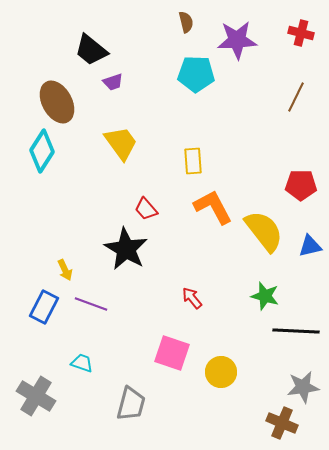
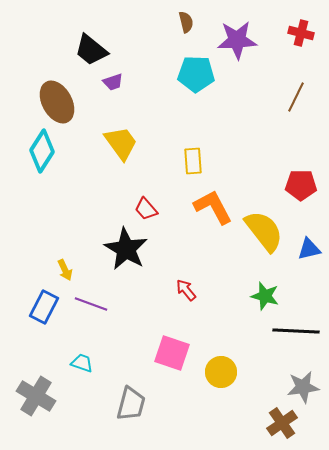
blue triangle: moved 1 px left, 3 px down
red arrow: moved 6 px left, 8 px up
brown cross: rotated 32 degrees clockwise
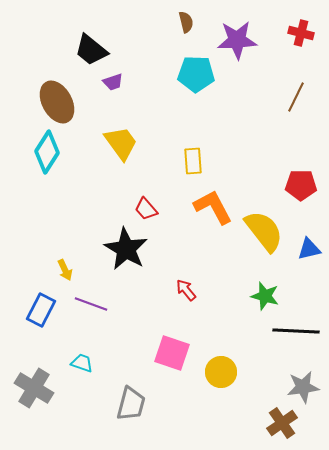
cyan diamond: moved 5 px right, 1 px down
blue rectangle: moved 3 px left, 3 px down
gray cross: moved 2 px left, 8 px up
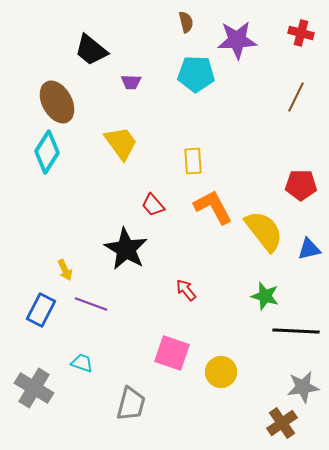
purple trapezoid: moved 18 px right; rotated 20 degrees clockwise
red trapezoid: moved 7 px right, 4 px up
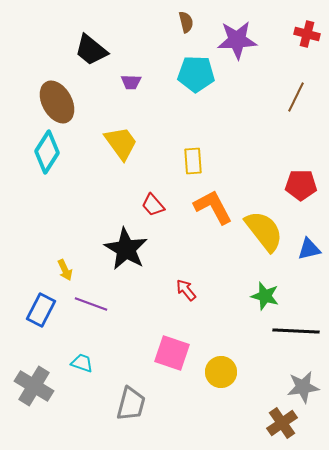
red cross: moved 6 px right, 1 px down
gray cross: moved 2 px up
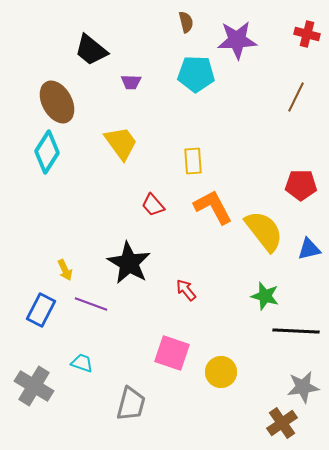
black star: moved 3 px right, 14 px down
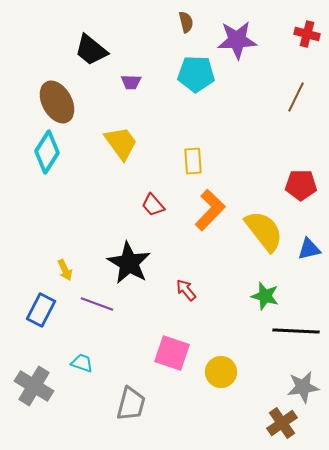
orange L-shape: moved 3 px left, 3 px down; rotated 72 degrees clockwise
purple line: moved 6 px right
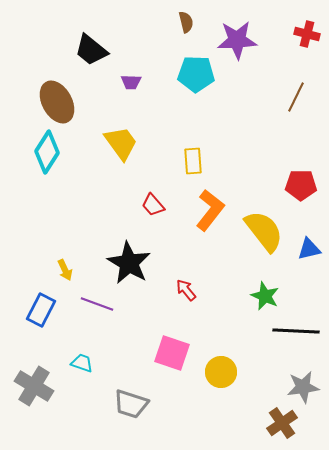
orange L-shape: rotated 6 degrees counterclockwise
green star: rotated 8 degrees clockwise
gray trapezoid: rotated 93 degrees clockwise
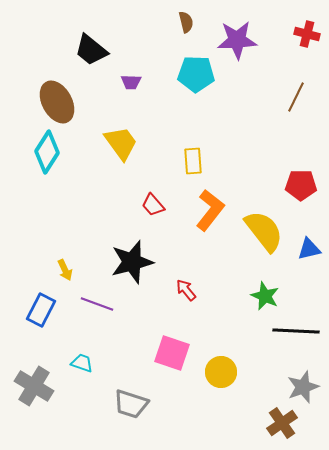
black star: moved 3 px right, 1 px up; rotated 27 degrees clockwise
gray star: rotated 12 degrees counterclockwise
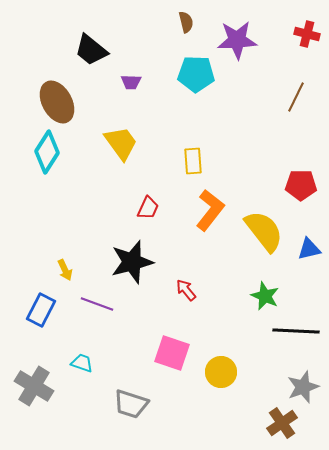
red trapezoid: moved 5 px left, 3 px down; rotated 115 degrees counterclockwise
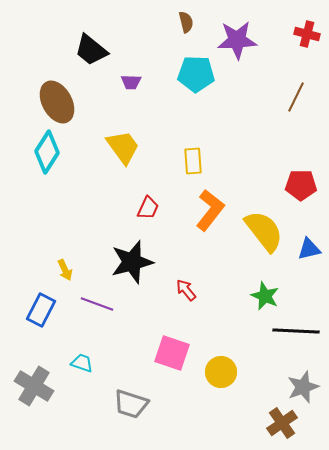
yellow trapezoid: moved 2 px right, 4 px down
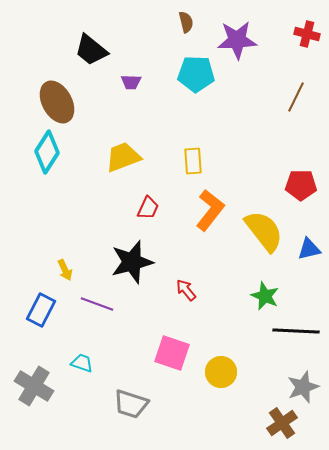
yellow trapezoid: moved 10 px down; rotated 75 degrees counterclockwise
